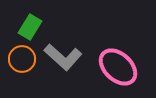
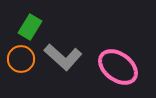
orange circle: moved 1 px left
pink ellipse: rotated 6 degrees counterclockwise
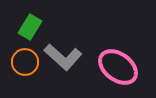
orange circle: moved 4 px right, 3 px down
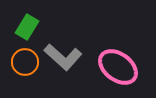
green rectangle: moved 3 px left
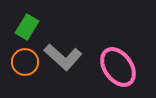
pink ellipse: rotated 18 degrees clockwise
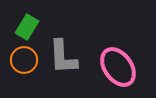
gray L-shape: rotated 45 degrees clockwise
orange circle: moved 1 px left, 2 px up
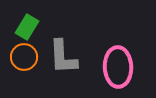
orange circle: moved 3 px up
pink ellipse: rotated 33 degrees clockwise
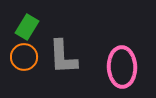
pink ellipse: moved 4 px right
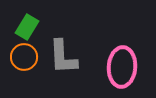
pink ellipse: rotated 6 degrees clockwise
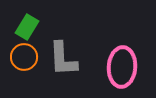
gray L-shape: moved 2 px down
